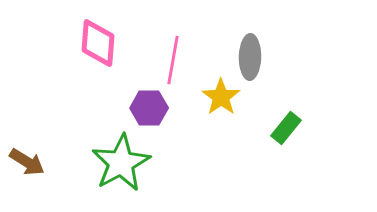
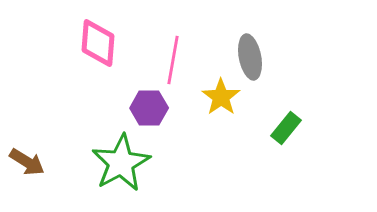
gray ellipse: rotated 12 degrees counterclockwise
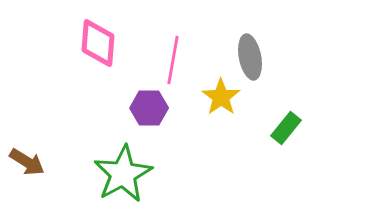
green star: moved 2 px right, 11 px down
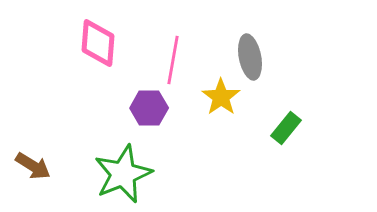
brown arrow: moved 6 px right, 4 px down
green star: rotated 6 degrees clockwise
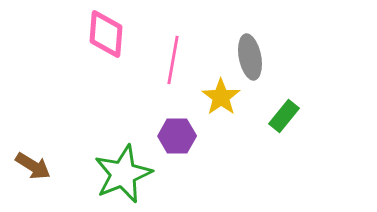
pink diamond: moved 8 px right, 9 px up
purple hexagon: moved 28 px right, 28 px down
green rectangle: moved 2 px left, 12 px up
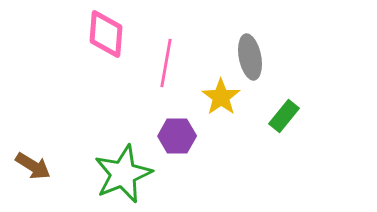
pink line: moved 7 px left, 3 px down
